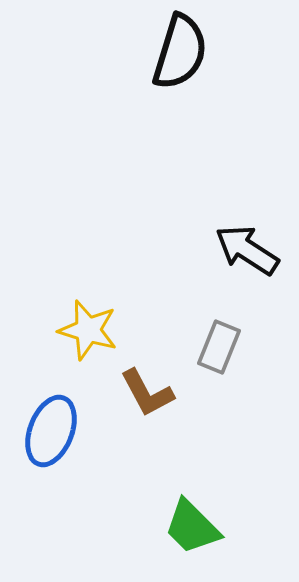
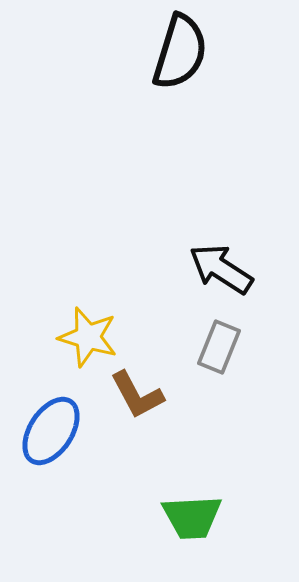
black arrow: moved 26 px left, 19 px down
yellow star: moved 7 px down
brown L-shape: moved 10 px left, 2 px down
blue ellipse: rotated 12 degrees clockwise
green trapezoid: moved 10 px up; rotated 48 degrees counterclockwise
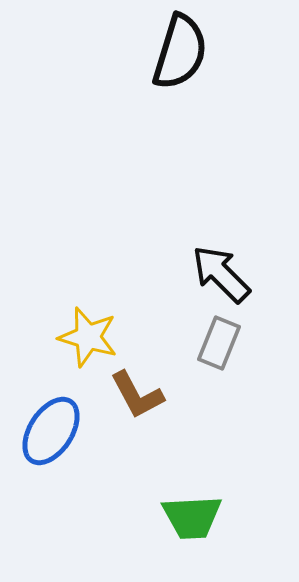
black arrow: moved 5 px down; rotated 12 degrees clockwise
gray rectangle: moved 4 px up
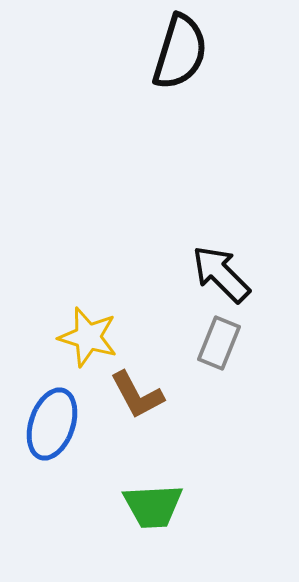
blue ellipse: moved 1 px right, 7 px up; rotated 14 degrees counterclockwise
green trapezoid: moved 39 px left, 11 px up
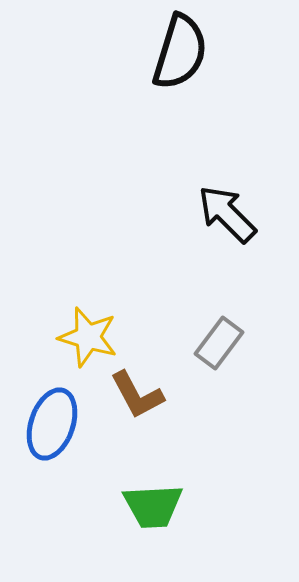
black arrow: moved 6 px right, 60 px up
gray rectangle: rotated 15 degrees clockwise
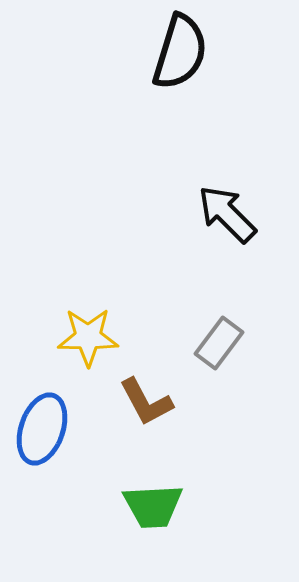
yellow star: rotated 16 degrees counterclockwise
brown L-shape: moved 9 px right, 7 px down
blue ellipse: moved 10 px left, 5 px down
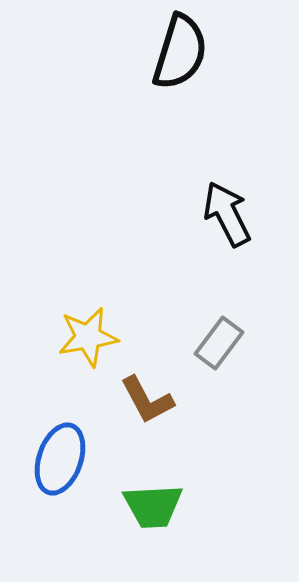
black arrow: rotated 18 degrees clockwise
yellow star: rotated 10 degrees counterclockwise
brown L-shape: moved 1 px right, 2 px up
blue ellipse: moved 18 px right, 30 px down
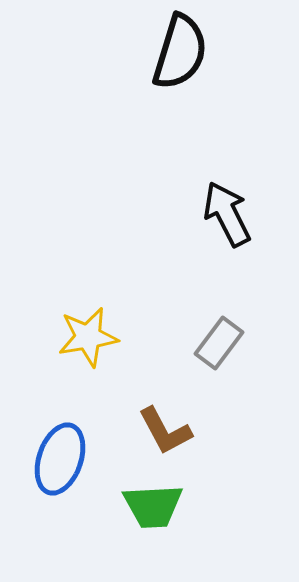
brown L-shape: moved 18 px right, 31 px down
